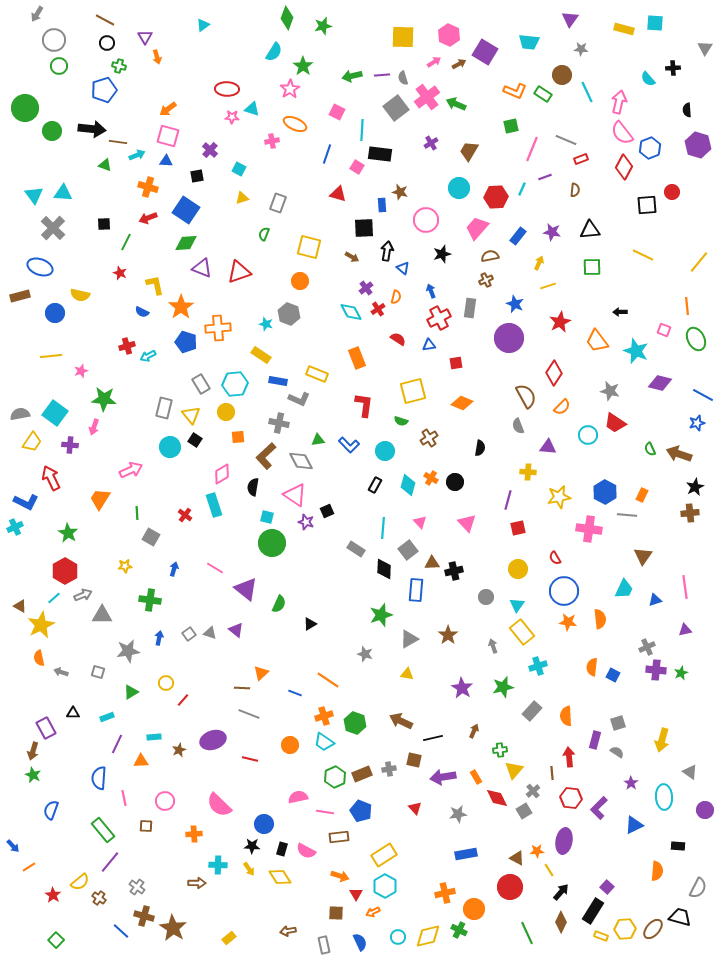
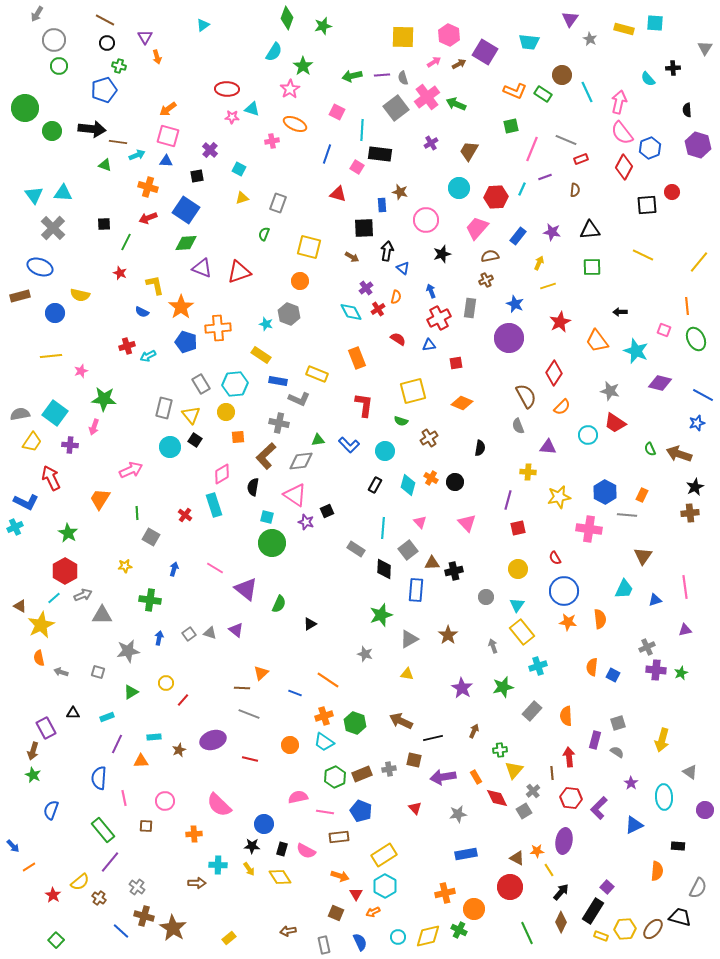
gray star at (581, 49): moved 9 px right, 10 px up; rotated 24 degrees clockwise
gray diamond at (301, 461): rotated 70 degrees counterclockwise
brown square at (336, 913): rotated 21 degrees clockwise
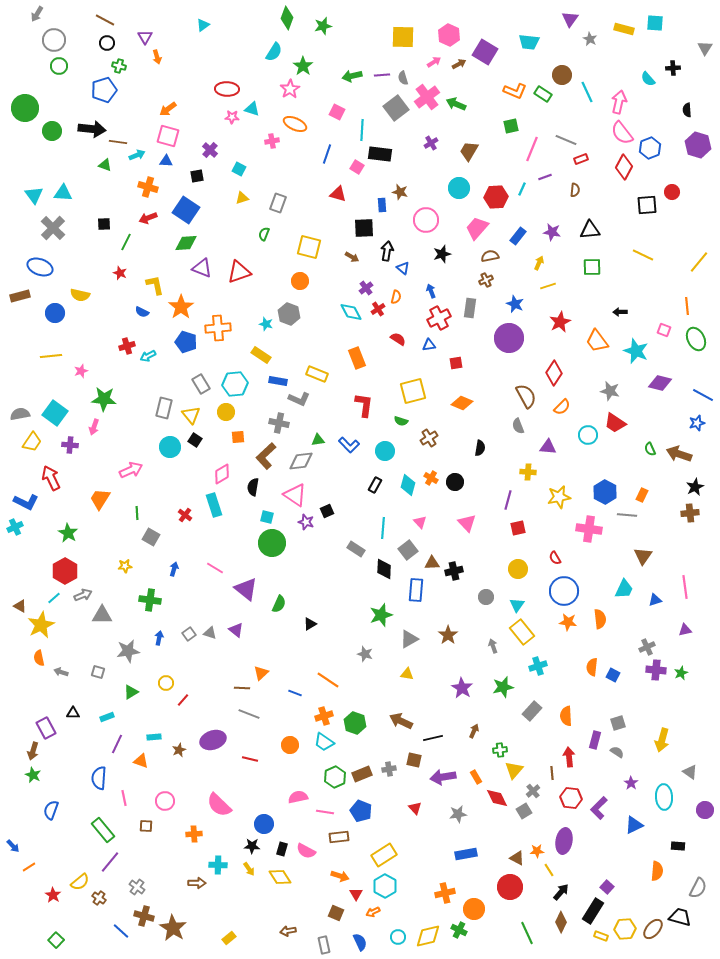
orange triangle at (141, 761): rotated 21 degrees clockwise
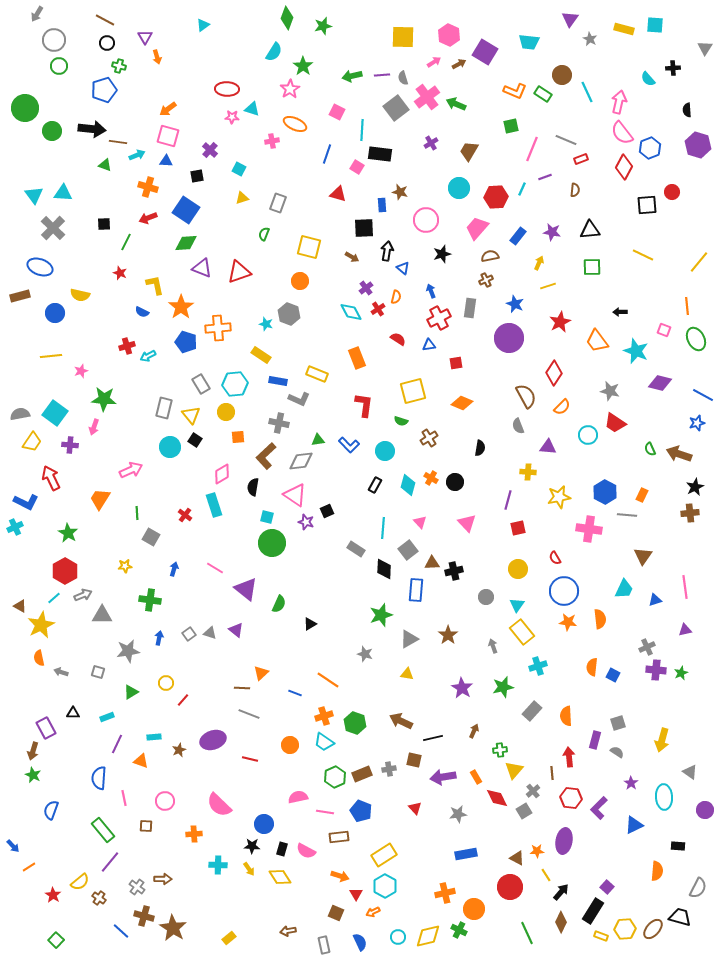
cyan square at (655, 23): moved 2 px down
yellow line at (549, 870): moved 3 px left, 5 px down
brown arrow at (197, 883): moved 34 px left, 4 px up
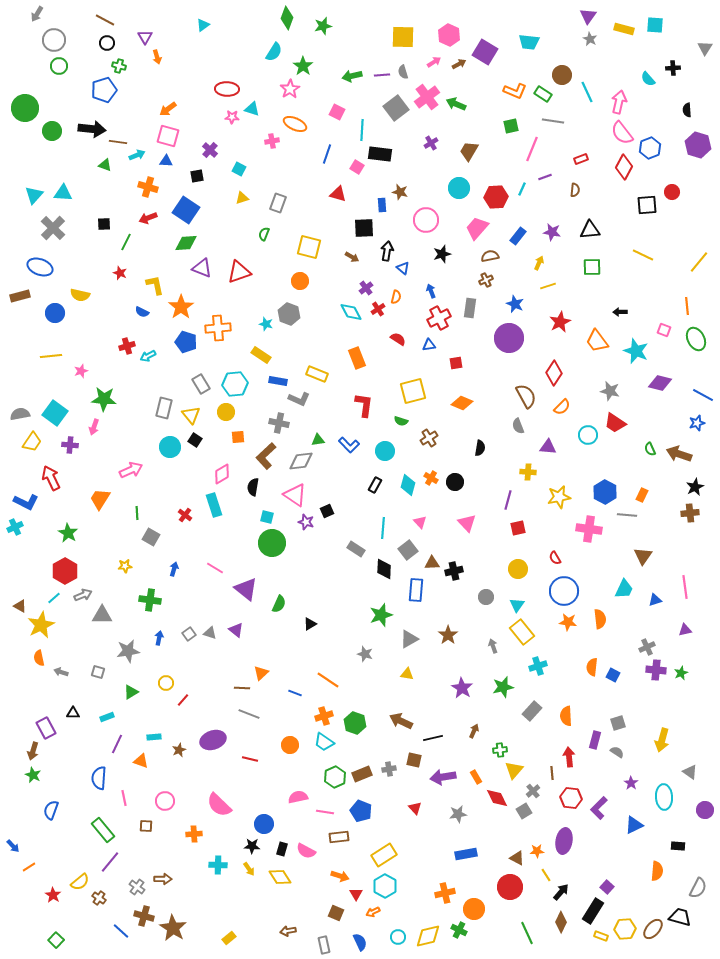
purple triangle at (570, 19): moved 18 px right, 3 px up
gray semicircle at (403, 78): moved 6 px up
gray line at (566, 140): moved 13 px left, 19 px up; rotated 15 degrees counterclockwise
cyan triangle at (34, 195): rotated 18 degrees clockwise
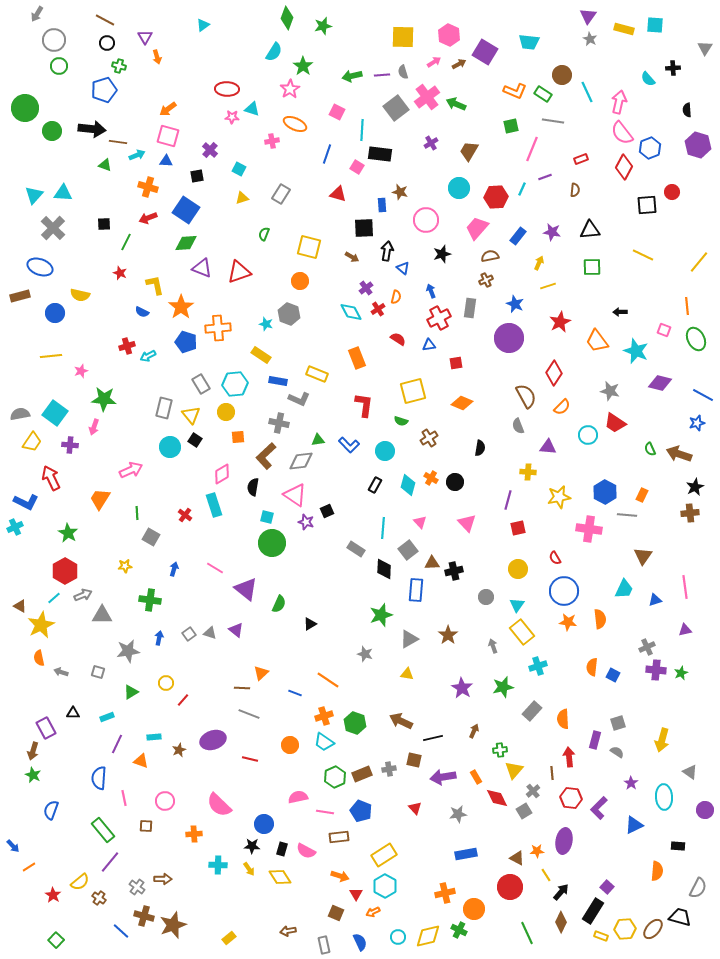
gray rectangle at (278, 203): moved 3 px right, 9 px up; rotated 12 degrees clockwise
orange semicircle at (566, 716): moved 3 px left, 3 px down
brown star at (173, 928): moved 3 px up; rotated 20 degrees clockwise
